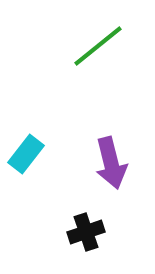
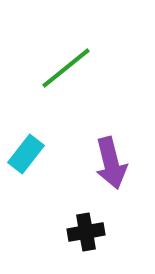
green line: moved 32 px left, 22 px down
black cross: rotated 9 degrees clockwise
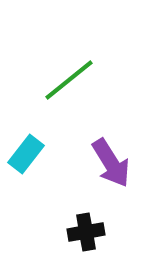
green line: moved 3 px right, 12 px down
purple arrow: rotated 18 degrees counterclockwise
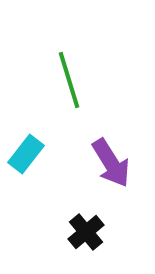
green line: rotated 68 degrees counterclockwise
black cross: rotated 30 degrees counterclockwise
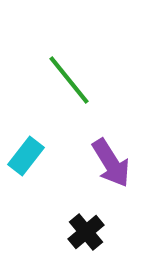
green line: rotated 22 degrees counterclockwise
cyan rectangle: moved 2 px down
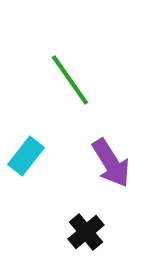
green line: moved 1 px right; rotated 4 degrees clockwise
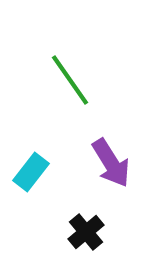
cyan rectangle: moved 5 px right, 16 px down
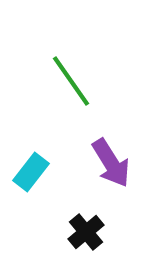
green line: moved 1 px right, 1 px down
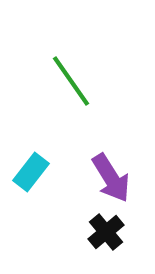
purple arrow: moved 15 px down
black cross: moved 20 px right
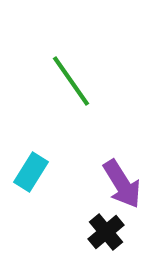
cyan rectangle: rotated 6 degrees counterclockwise
purple arrow: moved 11 px right, 6 px down
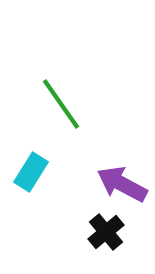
green line: moved 10 px left, 23 px down
purple arrow: rotated 150 degrees clockwise
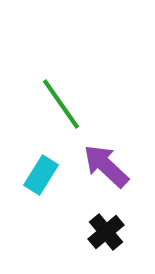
cyan rectangle: moved 10 px right, 3 px down
purple arrow: moved 16 px left, 18 px up; rotated 15 degrees clockwise
